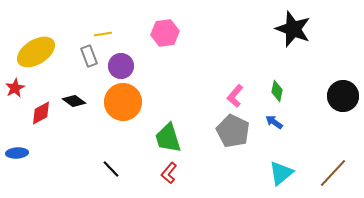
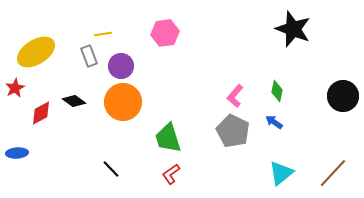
red L-shape: moved 2 px right, 1 px down; rotated 15 degrees clockwise
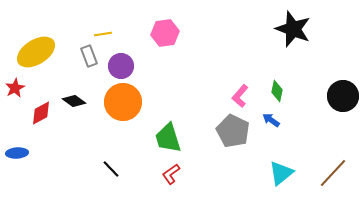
pink L-shape: moved 5 px right
blue arrow: moved 3 px left, 2 px up
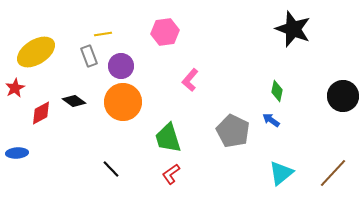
pink hexagon: moved 1 px up
pink L-shape: moved 50 px left, 16 px up
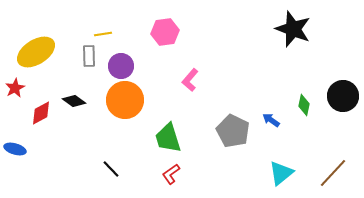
gray rectangle: rotated 20 degrees clockwise
green diamond: moved 27 px right, 14 px down
orange circle: moved 2 px right, 2 px up
blue ellipse: moved 2 px left, 4 px up; rotated 20 degrees clockwise
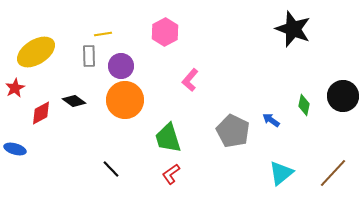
pink hexagon: rotated 20 degrees counterclockwise
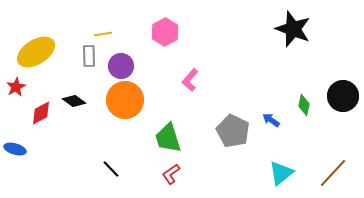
red star: moved 1 px right, 1 px up
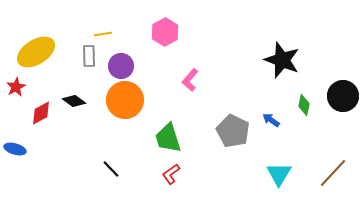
black star: moved 11 px left, 31 px down
cyan triangle: moved 2 px left, 1 px down; rotated 20 degrees counterclockwise
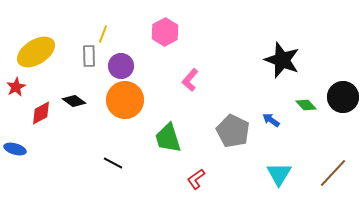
yellow line: rotated 60 degrees counterclockwise
black circle: moved 1 px down
green diamond: moved 2 px right; rotated 55 degrees counterclockwise
black line: moved 2 px right, 6 px up; rotated 18 degrees counterclockwise
red L-shape: moved 25 px right, 5 px down
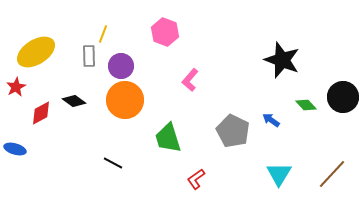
pink hexagon: rotated 12 degrees counterclockwise
brown line: moved 1 px left, 1 px down
